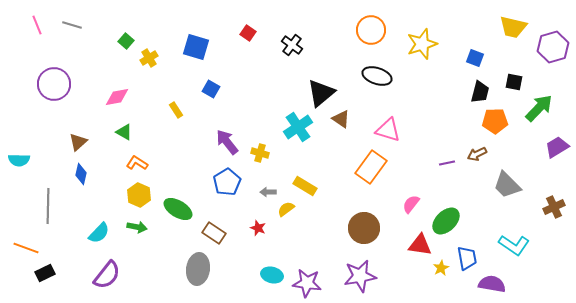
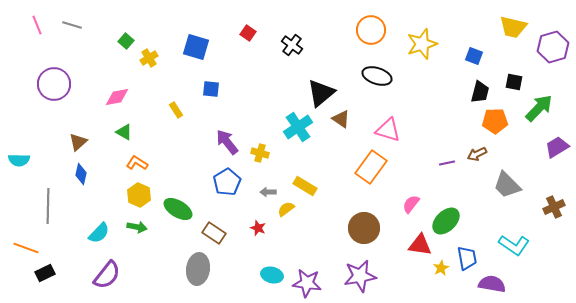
blue square at (475, 58): moved 1 px left, 2 px up
blue square at (211, 89): rotated 24 degrees counterclockwise
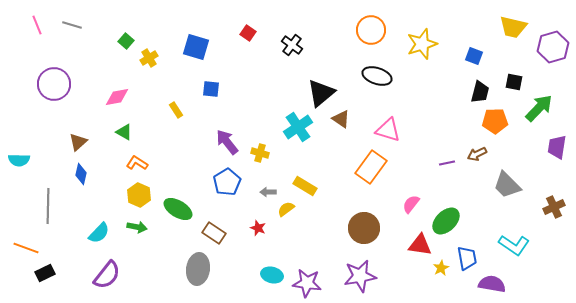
purple trapezoid at (557, 147): rotated 50 degrees counterclockwise
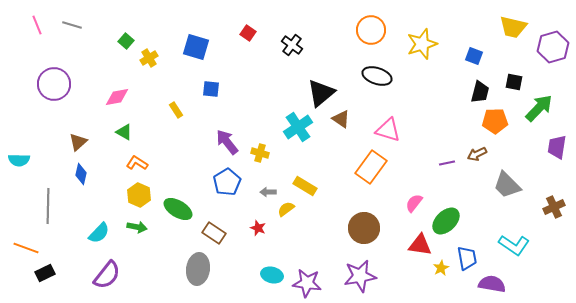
pink semicircle at (411, 204): moved 3 px right, 1 px up
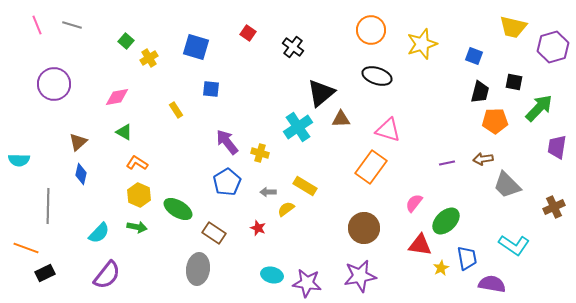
black cross at (292, 45): moved 1 px right, 2 px down
brown triangle at (341, 119): rotated 36 degrees counterclockwise
brown arrow at (477, 154): moved 6 px right, 5 px down; rotated 18 degrees clockwise
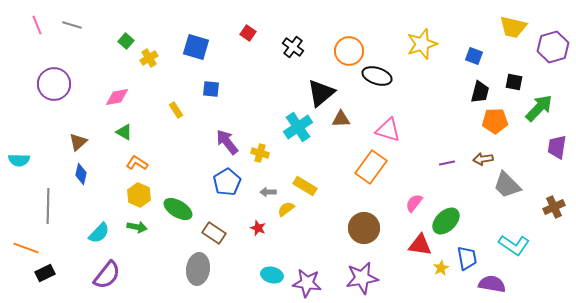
orange circle at (371, 30): moved 22 px left, 21 px down
purple star at (360, 276): moved 2 px right, 2 px down
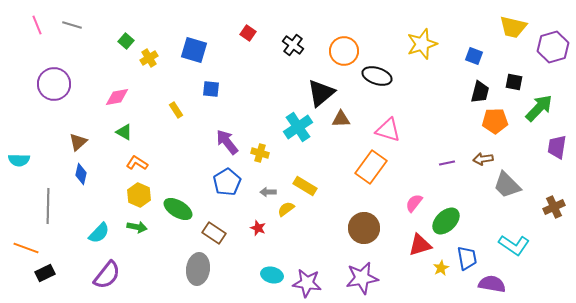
blue square at (196, 47): moved 2 px left, 3 px down
black cross at (293, 47): moved 2 px up
orange circle at (349, 51): moved 5 px left
red triangle at (420, 245): rotated 25 degrees counterclockwise
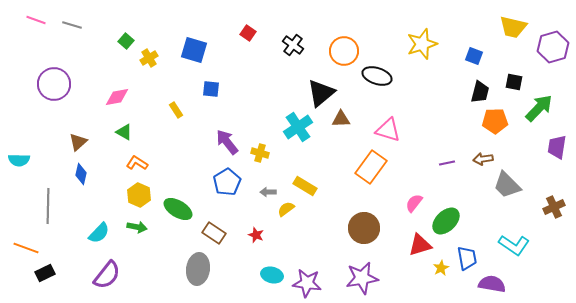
pink line at (37, 25): moved 1 px left, 5 px up; rotated 48 degrees counterclockwise
red star at (258, 228): moved 2 px left, 7 px down
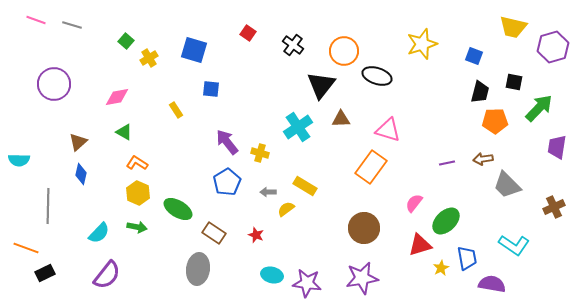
black triangle at (321, 93): moved 8 px up; rotated 12 degrees counterclockwise
yellow hexagon at (139, 195): moved 1 px left, 2 px up
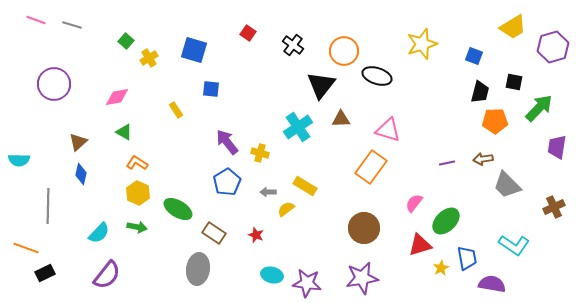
yellow trapezoid at (513, 27): rotated 44 degrees counterclockwise
